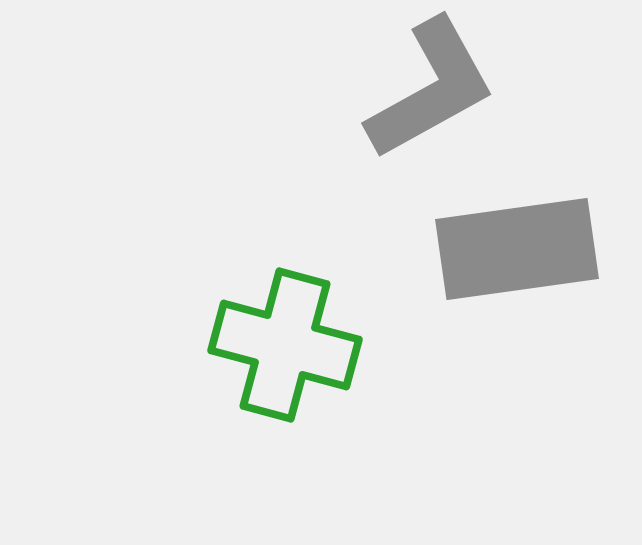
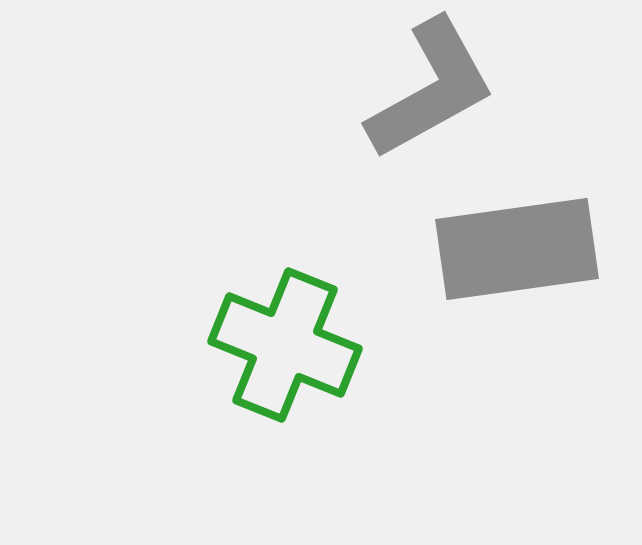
green cross: rotated 7 degrees clockwise
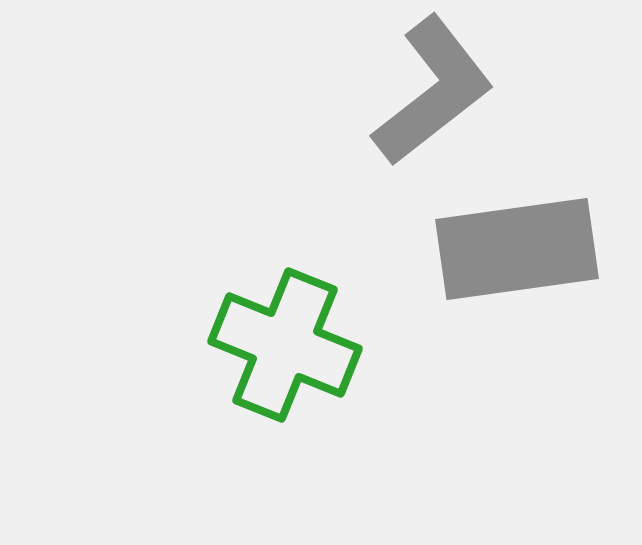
gray L-shape: moved 2 px right, 2 px down; rotated 9 degrees counterclockwise
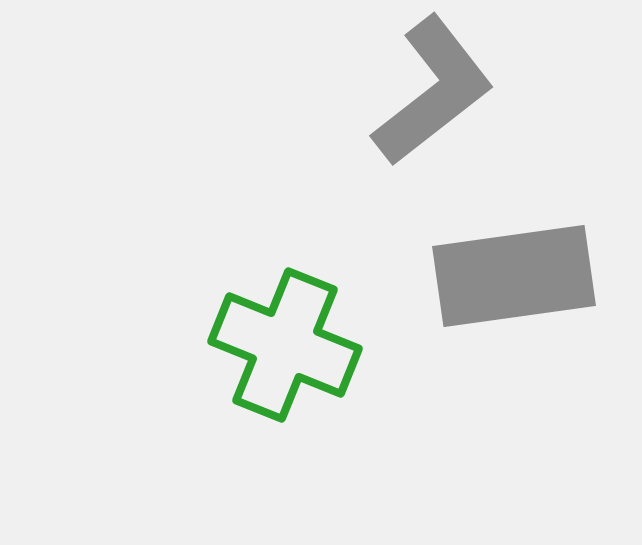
gray rectangle: moved 3 px left, 27 px down
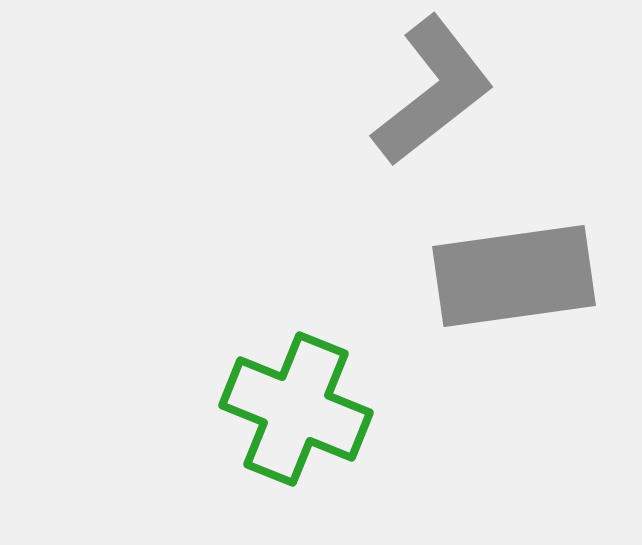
green cross: moved 11 px right, 64 px down
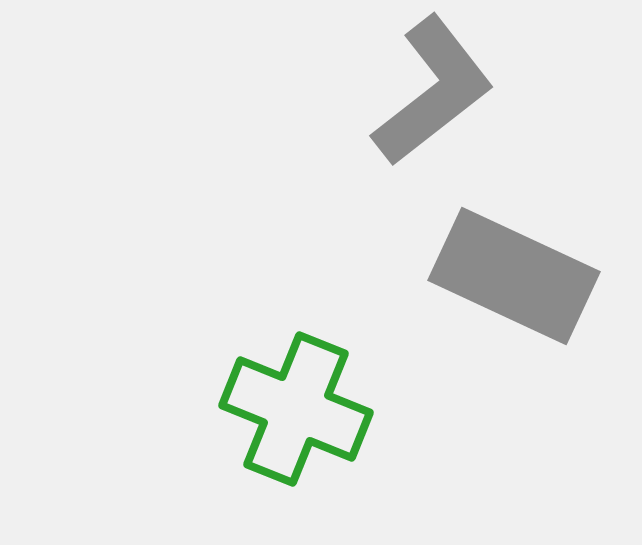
gray rectangle: rotated 33 degrees clockwise
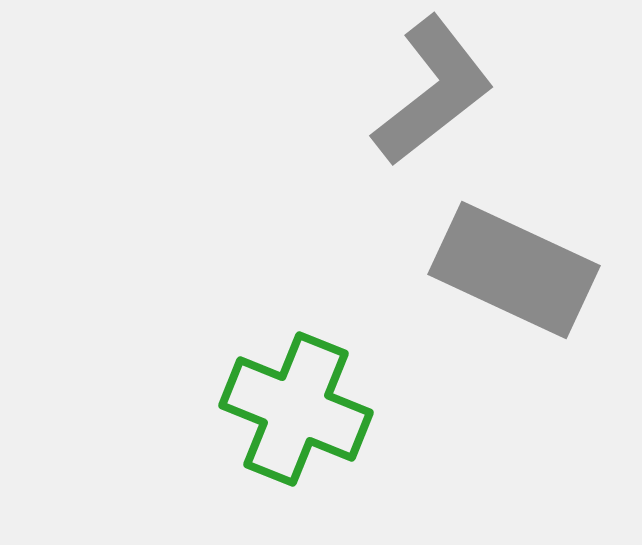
gray rectangle: moved 6 px up
